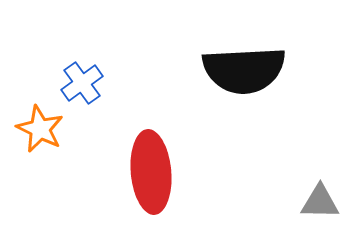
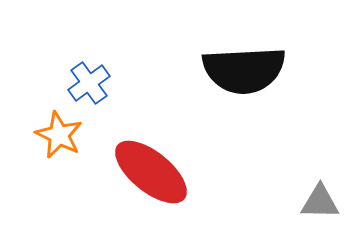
blue cross: moved 7 px right
orange star: moved 19 px right, 6 px down
red ellipse: rotated 46 degrees counterclockwise
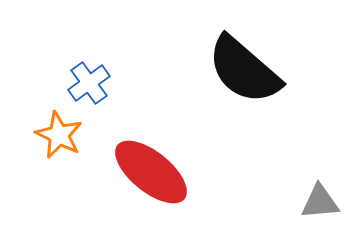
black semicircle: rotated 44 degrees clockwise
gray triangle: rotated 6 degrees counterclockwise
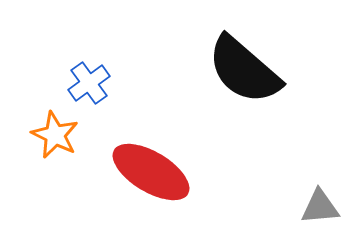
orange star: moved 4 px left
red ellipse: rotated 8 degrees counterclockwise
gray triangle: moved 5 px down
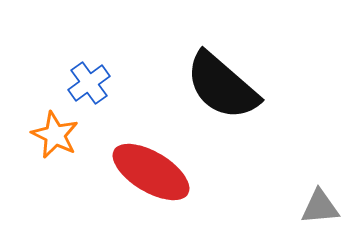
black semicircle: moved 22 px left, 16 px down
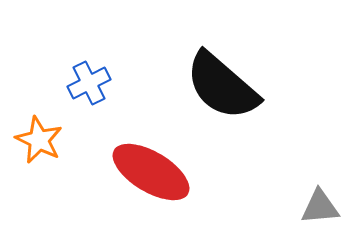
blue cross: rotated 9 degrees clockwise
orange star: moved 16 px left, 5 px down
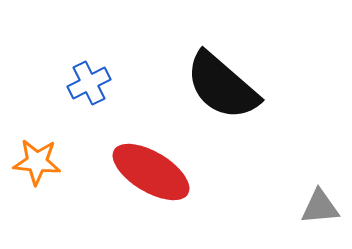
orange star: moved 2 px left, 22 px down; rotated 21 degrees counterclockwise
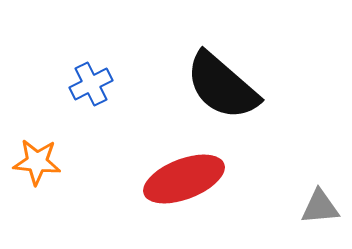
blue cross: moved 2 px right, 1 px down
red ellipse: moved 33 px right, 7 px down; rotated 52 degrees counterclockwise
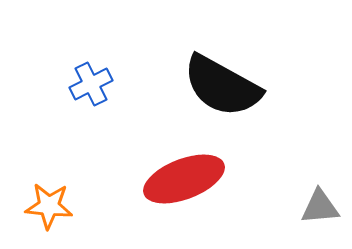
black semicircle: rotated 12 degrees counterclockwise
orange star: moved 12 px right, 44 px down
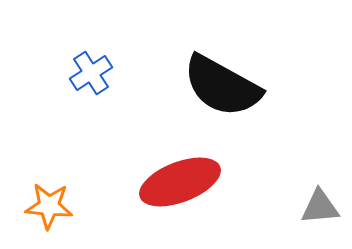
blue cross: moved 11 px up; rotated 6 degrees counterclockwise
red ellipse: moved 4 px left, 3 px down
